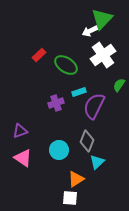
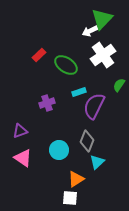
purple cross: moved 9 px left
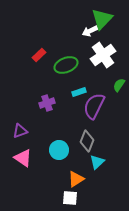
green ellipse: rotated 55 degrees counterclockwise
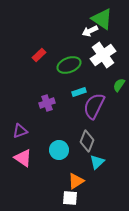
green triangle: rotated 40 degrees counterclockwise
green ellipse: moved 3 px right
orange triangle: moved 2 px down
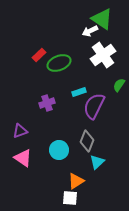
green ellipse: moved 10 px left, 2 px up
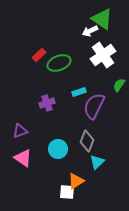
cyan circle: moved 1 px left, 1 px up
white square: moved 3 px left, 6 px up
